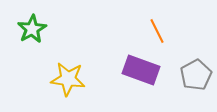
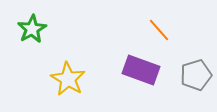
orange line: moved 2 px right, 1 px up; rotated 15 degrees counterclockwise
gray pentagon: rotated 12 degrees clockwise
yellow star: rotated 24 degrees clockwise
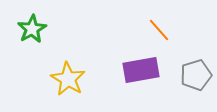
purple rectangle: rotated 30 degrees counterclockwise
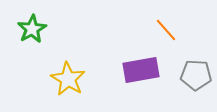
orange line: moved 7 px right
gray pentagon: rotated 20 degrees clockwise
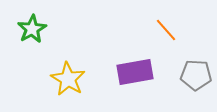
purple rectangle: moved 6 px left, 2 px down
